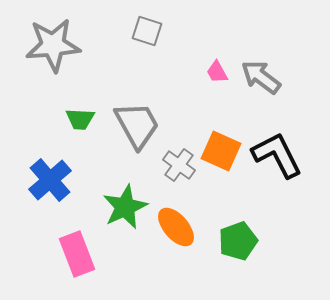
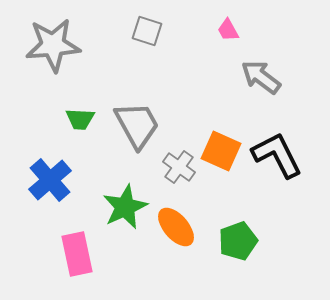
pink trapezoid: moved 11 px right, 42 px up
gray cross: moved 2 px down
pink rectangle: rotated 9 degrees clockwise
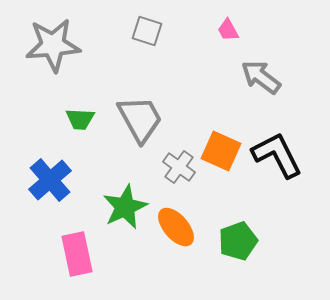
gray trapezoid: moved 3 px right, 6 px up
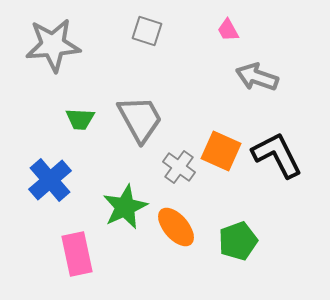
gray arrow: moved 4 px left; rotated 18 degrees counterclockwise
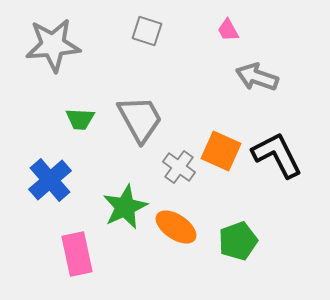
orange ellipse: rotated 15 degrees counterclockwise
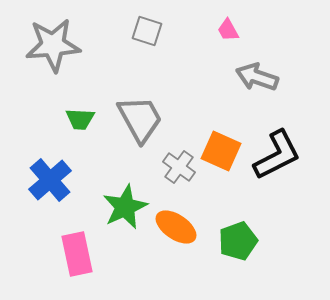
black L-shape: rotated 90 degrees clockwise
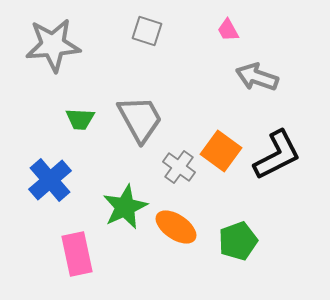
orange square: rotated 12 degrees clockwise
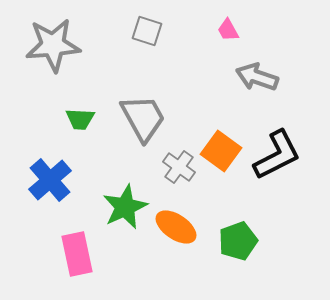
gray trapezoid: moved 3 px right, 1 px up
